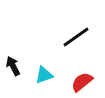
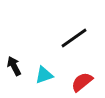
black line: moved 2 px left, 1 px down
black arrow: moved 1 px right
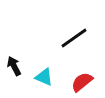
cyan triangle: moved 2 px down; rotated 42 degrees clockwise
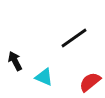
black arrow: moved 1 px right, 5 px up
red semicircle: moved 8 px right
